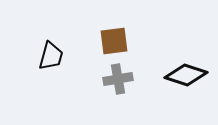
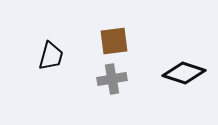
black diamond: moved 2 px left, 2 px up
gray cross: moved 6 px left
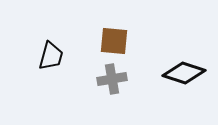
brown square: rotated 12 degrees clockwise
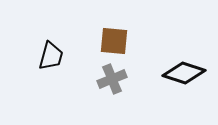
gray cross: rotated 12 degrees counterclockwise
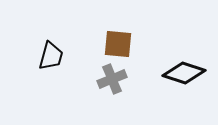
brown square: moved 4 px right, 3 px down
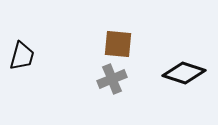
black trapezoid: moved 29 px left
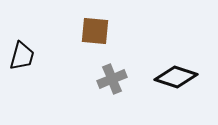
brown square: moved 23 px left, 13 px up
black diamond: moved 8 px left, 4 px down
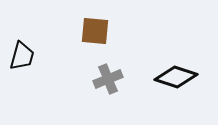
gray cross: moved 4 px left
